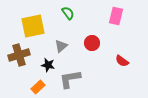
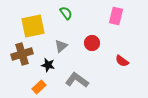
green semicircle: moved 2 px left
brown cross: moved 3 px right, 1 px up
gray L-shape: moved 7 px right, 1 px down; rotated 45 degrees clockwise
orange rectangle: moved 1 px right
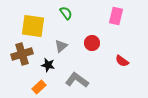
yellow square: rotated 20 degrees clockwise
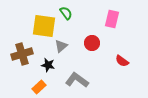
pink rectangle: moved 4 px left, 3 px down
yellow square: moved 11 px right
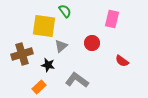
green semicircle: moved 1 px left, 2 px up
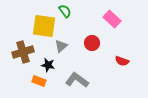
pink rectangle: rotated 60 degrees counterclockwise
brown cross: moved 1 px right, 2 px up
red semicircle: rotated 16 degrees counterclockwise
orange rectangle: moved 6 px up; rotated 64 degrees clockwise
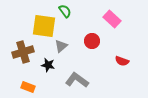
red circle: moved 2 px up
orange rectangle: moved 11 px left, 6 px down
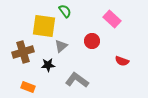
black star: rotated 16 degrees counterclockwise
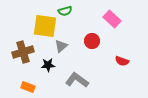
green semicircle: rotated 112 degrees clockwise
yellow square: moved 1 px right
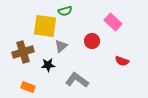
pink rectangle: moved 1 px right, 3 px down
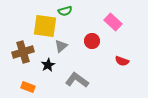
black star: rotated 24 degrees counterclockwise
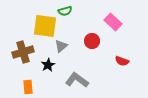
orange rectangle: rotated 64 degrees clockwise
